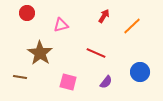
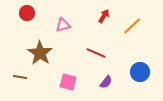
pink triangle: moved 2 px right
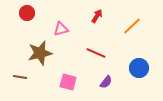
red arrow: moved 7 px left
pink triangle: moved 2 px left, 4 px down
brown star: rotated 25 degrees clockwise
blue circle: moved 1 px left, 4 px up
